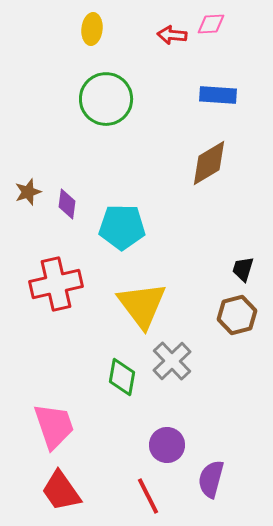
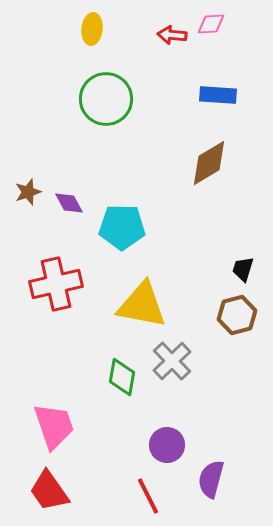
purple diamond: moved 2 px right, 1 px up; rotated 36 degrees counterclockwise
yellow triangle: rotated 42 degrees counterclockwise
red trapezoid: moved 12 px left
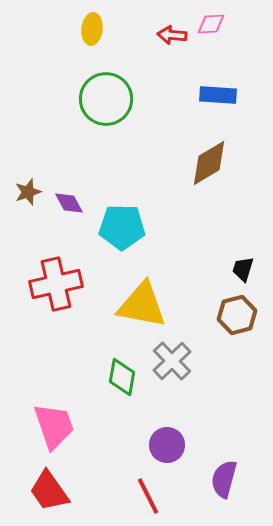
purple semicircle: moved 13 px right
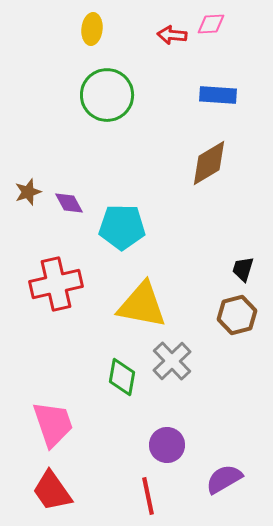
green circle: moved 1 px right, 4 px up
pink trapezoid: moved 1 px left, 2 px up
purple semicircle: rotated 45 degrees clockwise
red trapezoid: moved 3 px right
red line: rotated 15 degrees clockwise
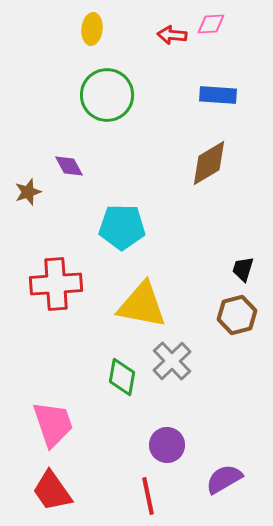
purple diamond: moved 37 px up
red cross: rotated 9 degrees clockwise
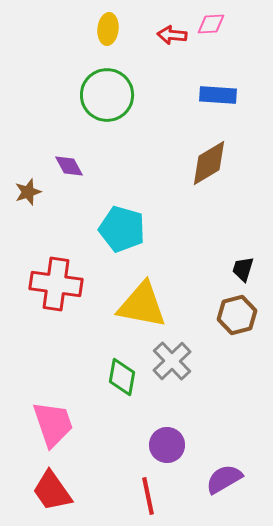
yellow ellipse: moved 16 px right
cyan pentagon: moved 2 px down; rotated 15 degrees clockwise
red cross: rotated 12 degrees clockwise
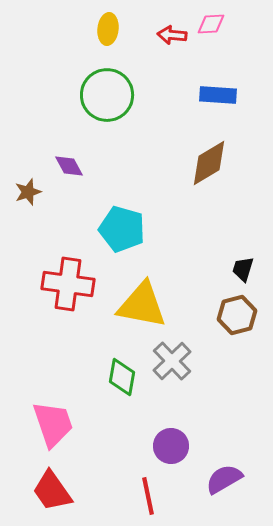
red cross: moved 12 px right
purple circle: moved 4 px right, 1 px down
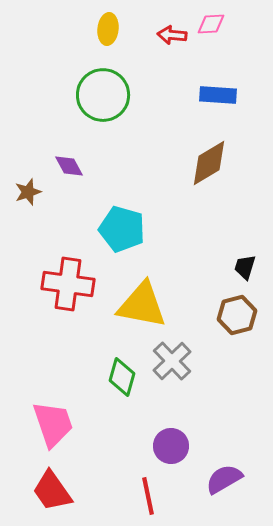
green circle: moved 4 px left
black trapezoid: moved 2 px right, 2 px up
green diamond: rotated 6 degrees clockwise
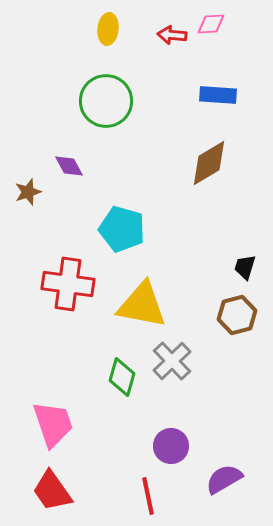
green circle: moved 3 px right, 6 px down
